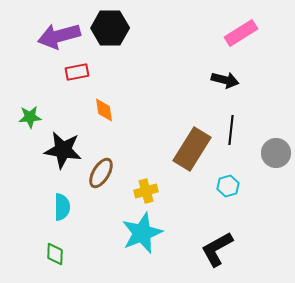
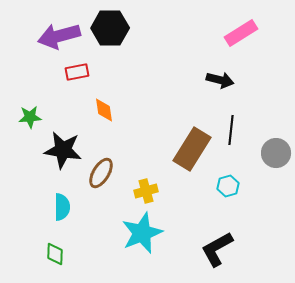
black arrow: moved 5 px left
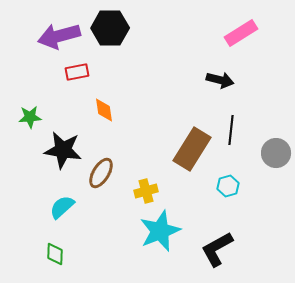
cyan semicircle: rotated 132 degrees counterclockwise
cyan star: moved 18 px right, 2 px up
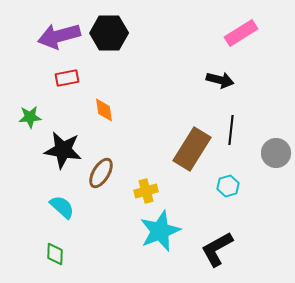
black hexagon: moved 1 px left, 5 px down
red rectangle: moved 10 px left, 6 px down
cyan semicircle: rotated 84 degrees clockwise
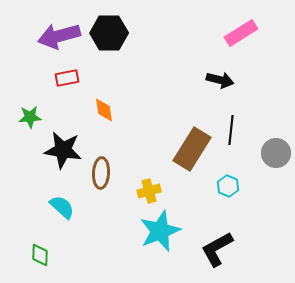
brown ellipse: rotated 28 degrees counterclockwise
cyan hexagon: rotated 20 degrees counterclockwise
yellow cross: moved 3 px right
green diamond: moved 15 px left, 1 px down
